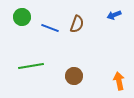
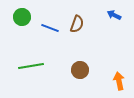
blue arrow: rotated 48 degrees clockwise
brown circle: moved 6 px right, 6 px up
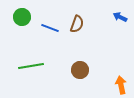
blue arrow: moved 6 px right, 2 px down
orange arrow: moved 2 px right, 4 px down
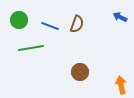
green circle: moved 3 px left, 3 px down
blue line: moved 2 px up
green line: moved 18 px up
brown circle: moved 2 px down
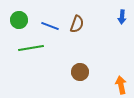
blue arrow: moved 2 px right; rotated 112 degrees counterclockwise
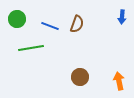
green circle: moved 2 px left, 1 px up
brown circle: moved 5 px down
orange arrow: moved 2 px left, 4 px up
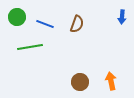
green circle: moved 2 px up
blue line: moved 5 px left, 2 px up
green line: moved 1 px left, 1 px up
brown circle: moved 5 px down
orange arrow: moved 8 px left
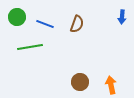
orange arrow: moved 4 px down
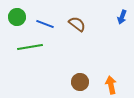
blue arrow: rotated 16 degrees clockwise
brown semicircle: rotated 72 degrees counterclockwise
